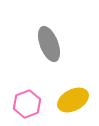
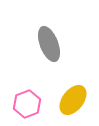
yellow ellipse: rotated 24 degrees counterclockwise
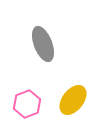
gray ellipse: moved 6 px left
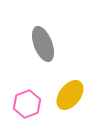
yellow ellipse: moved 3 px left, 5 px up
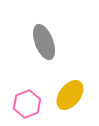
gray ellipse: moved 1 px right, 2 px up
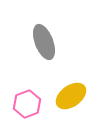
yellow ellipse: moved 1 px right, 1 px down; rotated 16 degrees clockwise
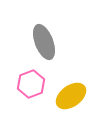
pink hexagon: moved 4 px right, 20 px up
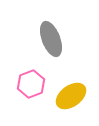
gray ellipse: moved 7 px right, 3 px up
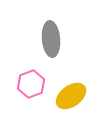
gray ellipse: rotated 16 degrees clockwise
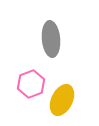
yellow ellipse: moved 9 px left, 4 px down; rotated 28 degrees counterclockwise
